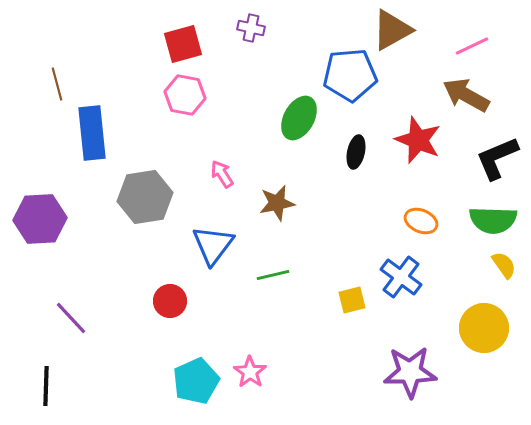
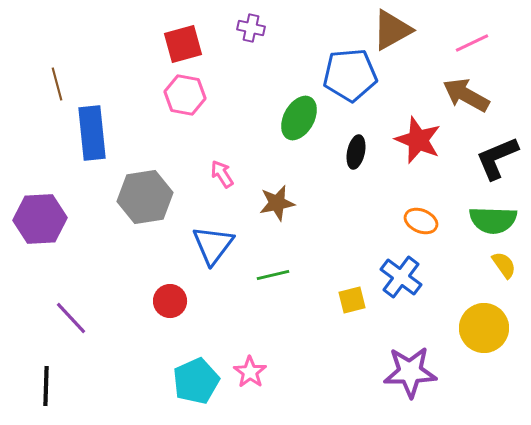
pink line: moved 3 px up
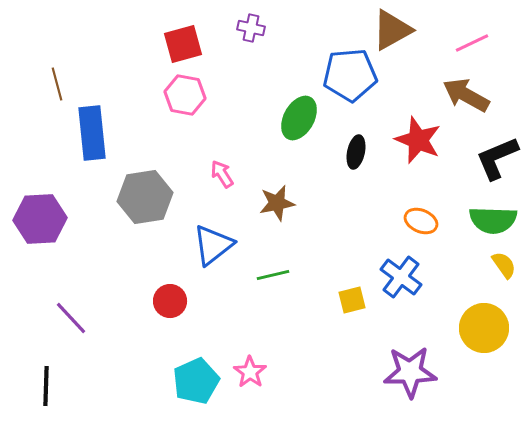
blue triangle: rotated 15 degrees clockwise
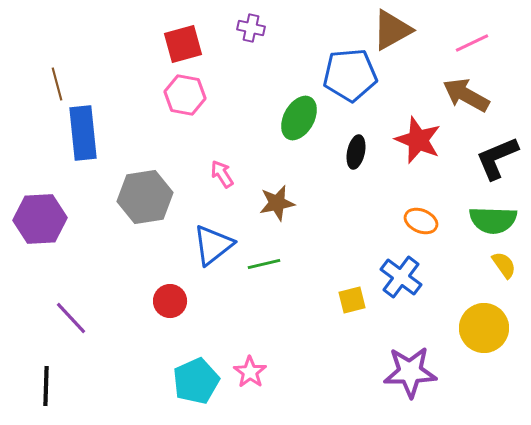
blue rectangle: moved 9 px left
green line: moved 9 px left, 11 px up
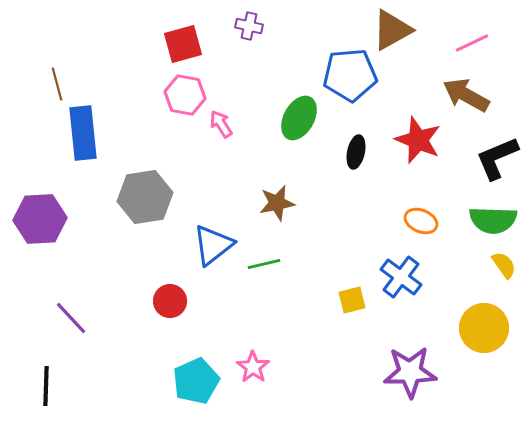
purple cross: moved 2 px left, 2 px up
pink arrow: moved 1 px left, 50 px up
pink star: moved 3 px right, 5 px up
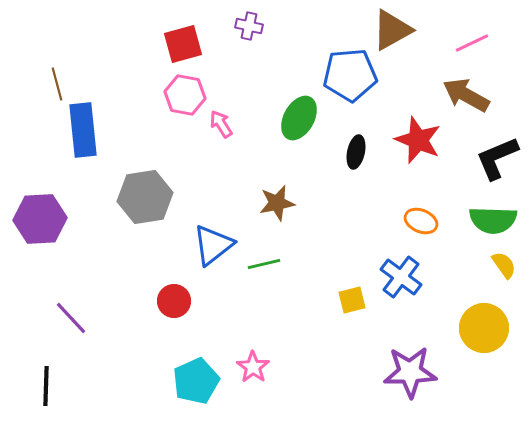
blue rectangle: moved 3 px up
red circle: moved 4 px right
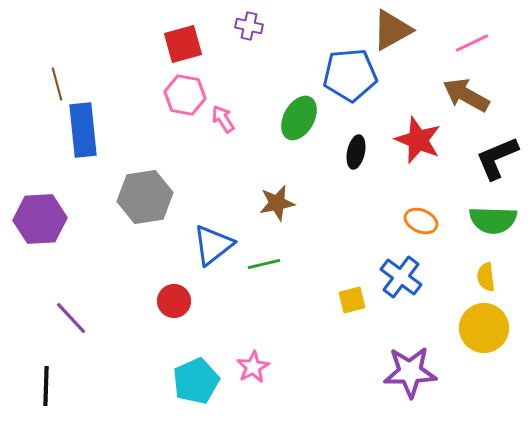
pink arrow: moved 2 px right, 5 px up
yellow semicircle: moved 18 px left, 12 px down; rotated 152 degrees counterclockwise
pink star: rotated 8 degrees clockwise
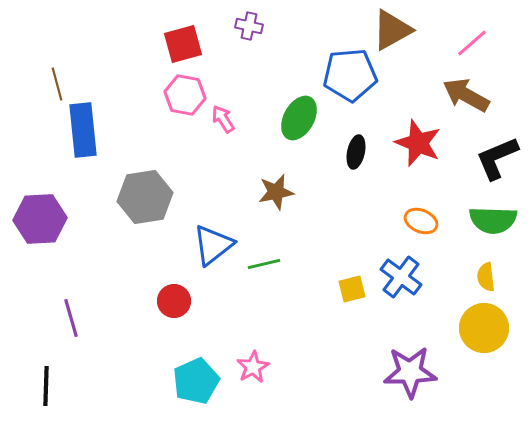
pink line: rotated 16 degrees counterclockwise
red star: moved 3 px down
brown star: moved 1 px left, 11 px up
yellow square: moved 11 px up
purple line: rotated 27 degrees clockwise
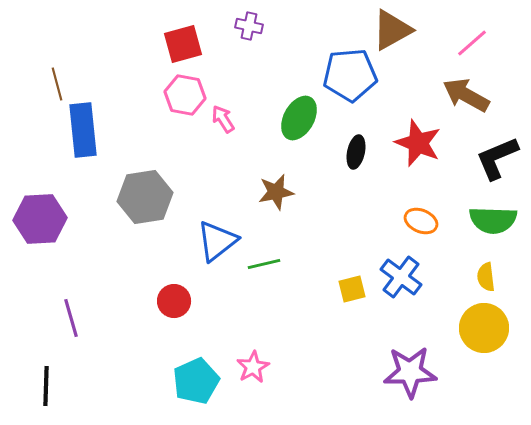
blue triangle: moved 4 px right, 4 px up
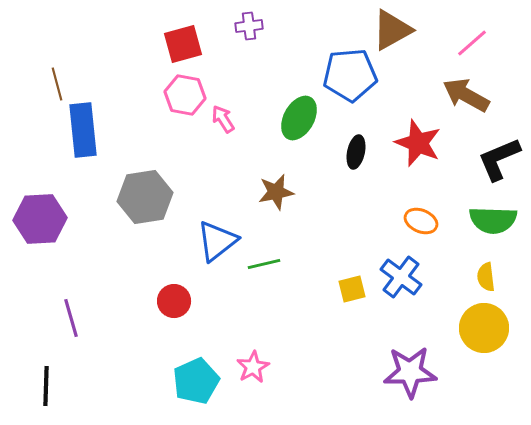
purple cross: rotated 20 degrees counterclockwise
black L-shape: moved 2 px right, 1 px down
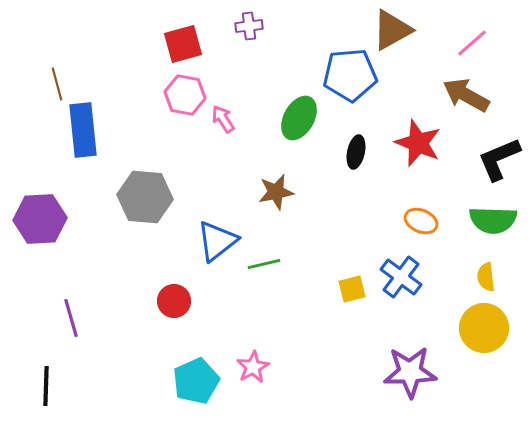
gray hexagon: rotated 14 degrees clockwise
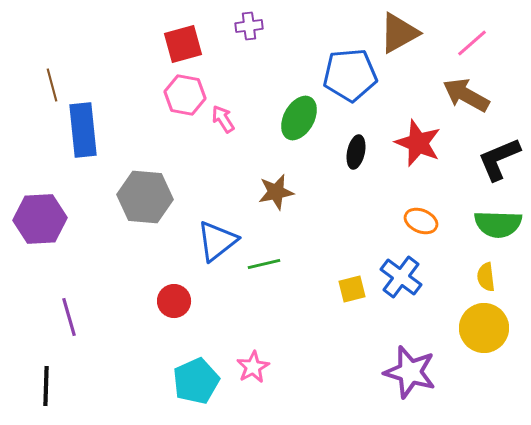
brown triangle: moved 7 px right, 3 px down
brown line: moved 5 px left, 1 px down
green semicircle: moved 5 px right, 4 px down
purple line: moved 2 px left, 1 px up
purple star: rotated 18 degrees clockwise
